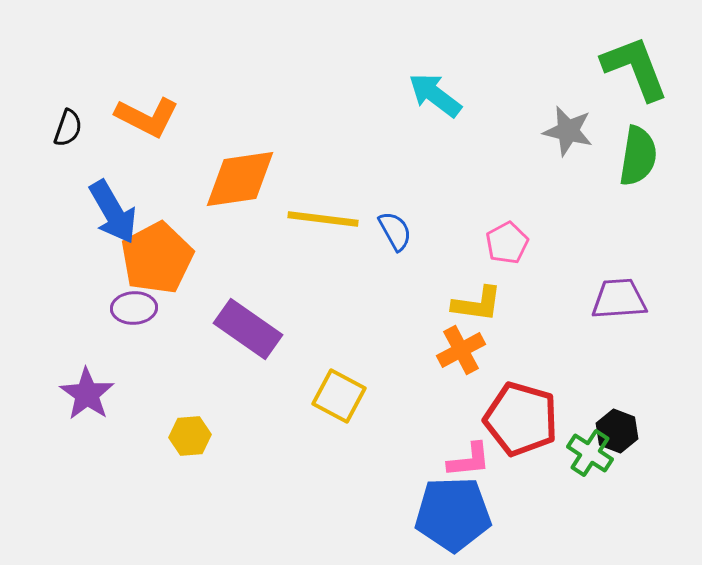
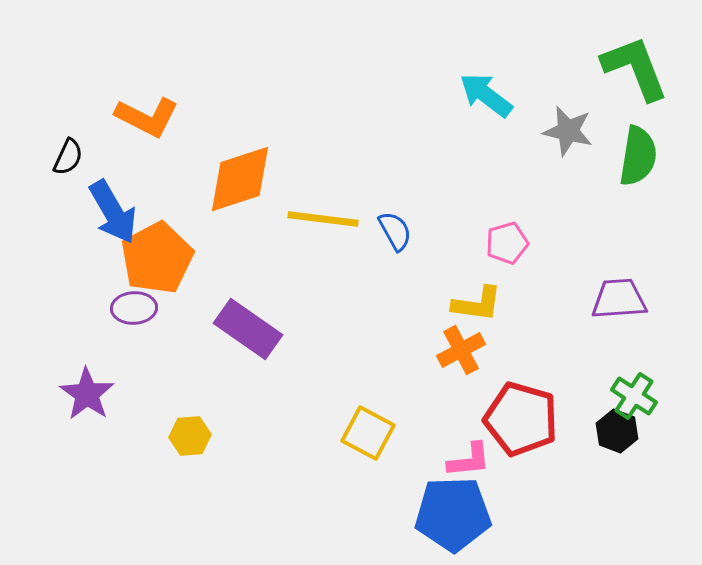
cyan arrow: moved 51 px right
black semicircle: moved 29 px down; rotated 6 degrees clockwise
orange diamond: rotated 10 degrees counterclockwise
pink pentagon: rotated 12 degrees clockwise
yellow square: moved 29 px right, 37 px down
green cross: moved 44 px right, 57 px up
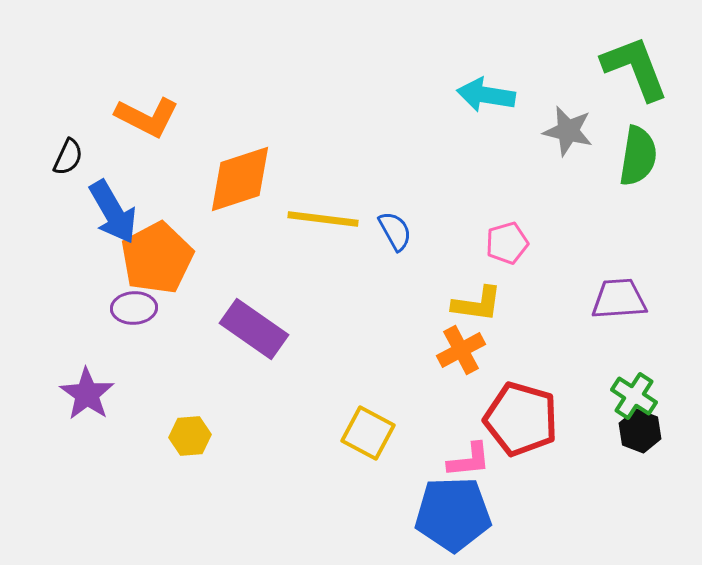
cyan arrow: rotated 28 degrees counterclockwise
purple rectangle: moved 6 px right
black hexagon: moved 23 px right
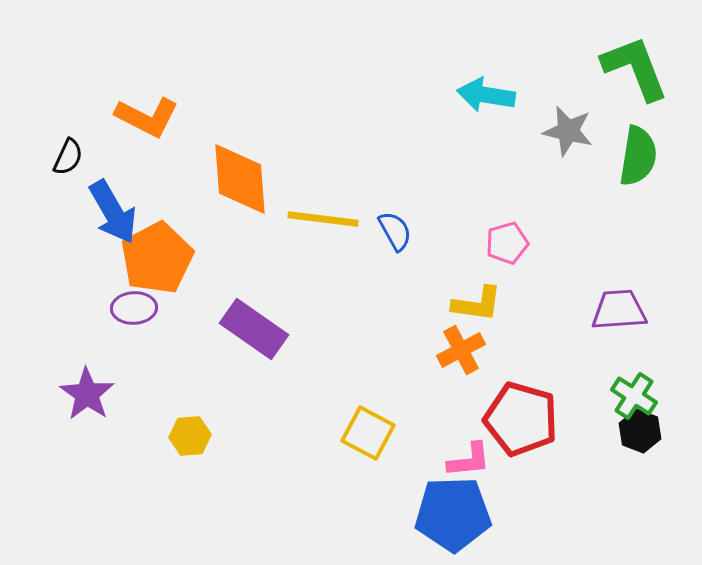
orange diamond: rotated 76 degrees counterclockwise
purple trapezoid: moved 11 px down
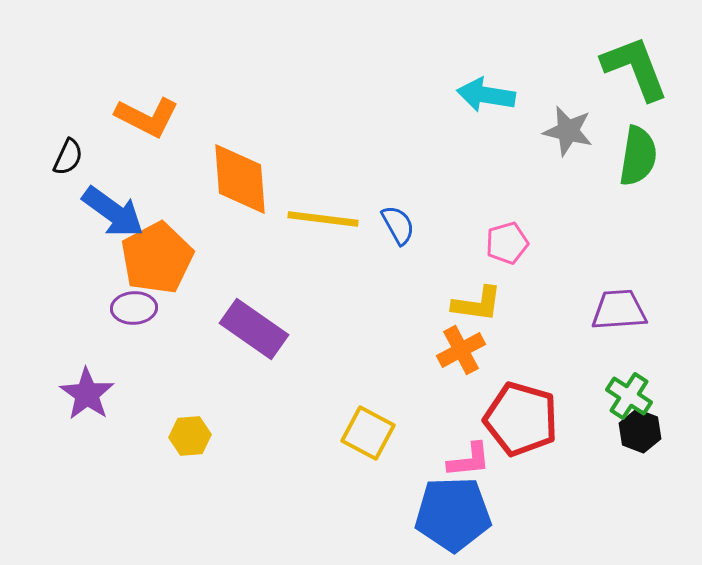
blue arrow: rotated 24 degrees counterclockwise
blue semicircle: moved 3 px right, 6 px up
green cross: moved 5 px left
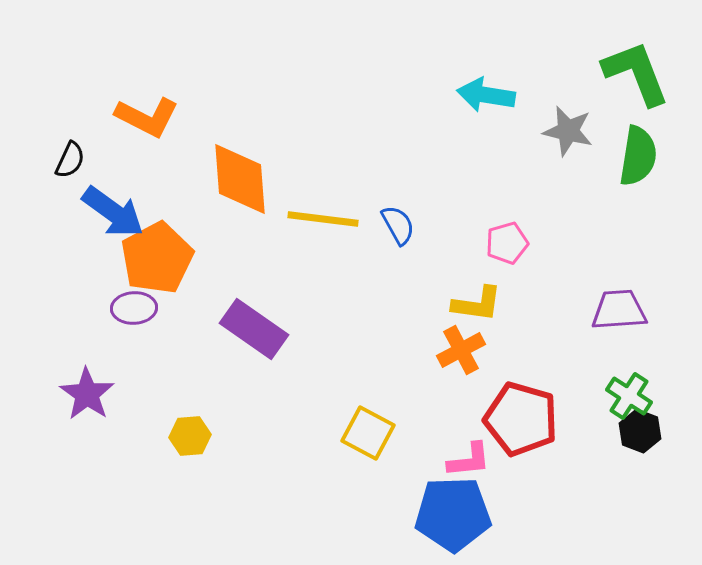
green L-shape: moved 1 px right, 5 px down
black semicircle: moved 2 px right, 3 px down
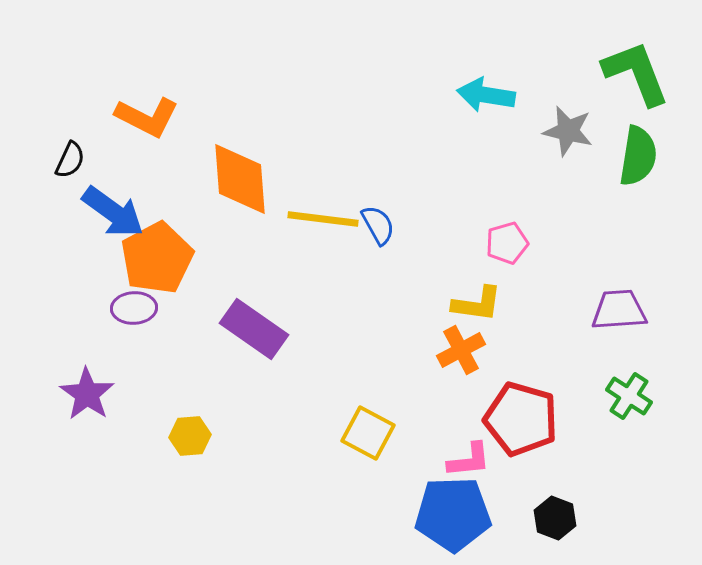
blue semicircle: moved 20 px left
black hexagon: moved 85 px left, 87 px down
